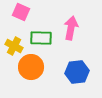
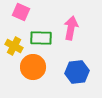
orange circle: moved 2 px right
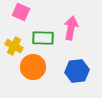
green rectangle: moved 2 px right
blue hexagon: moved 1 px up
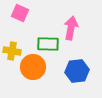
pink square: moved 1 px left, 1 px down
green rectangle: moved 5 px right, 6 px down
yellow cross: moved 2 px left, 5 px down; rotated 18 degrees counterclockwise
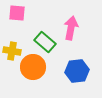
pink square: moved 3 px left; rotated 18 degrees counterclockwise
green rectangle: moved 3 px left, 2 px up; rotated 40 degrees clockwise
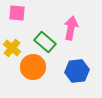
yellow cross: moved 3 px up; rotated 30 degrees clockwise
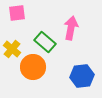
pink square: rotated 12 degrees counterclockwise
yellow cross: moved 1 px down
blue hexagon: moved 5 px right, 5 px down
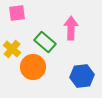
pink arrow: rotated 10 degrees counterclockwise
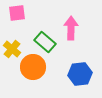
blue hexagon: moved 2 px left, 2 px up
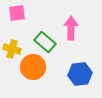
yellow cross: rotated 24 degrees counterclockwise
